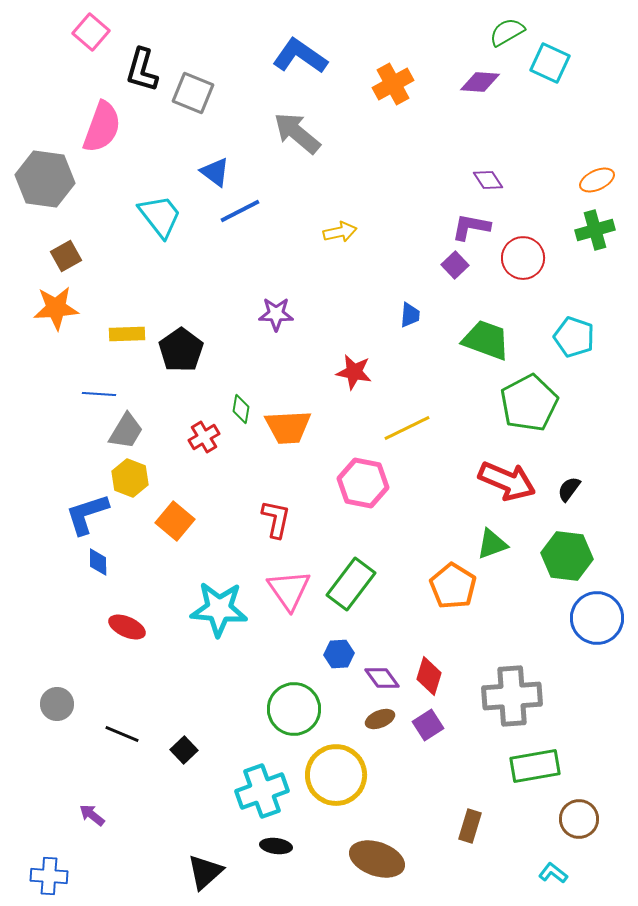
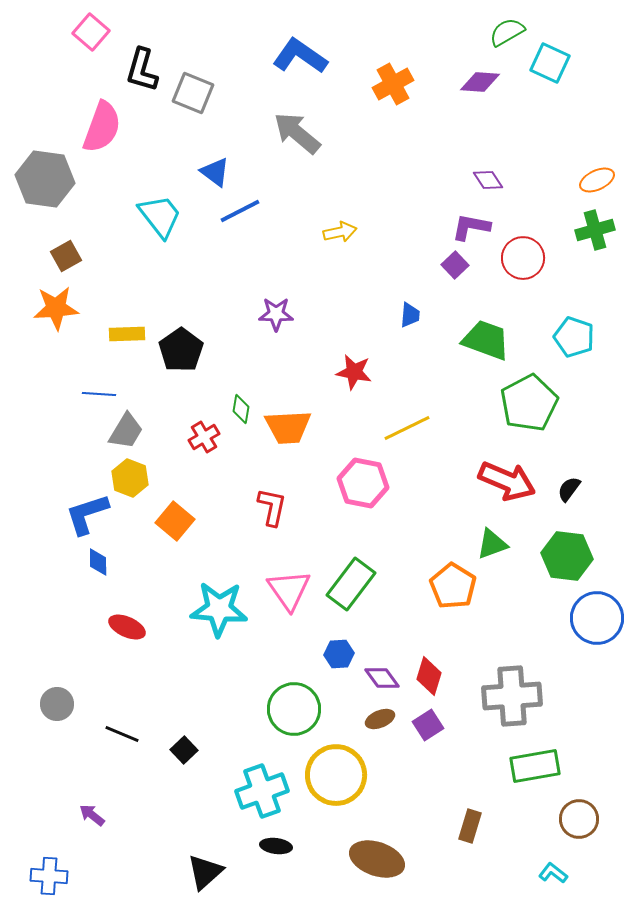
red L-shape at (276, 519): moved 4 px left, 12 px up
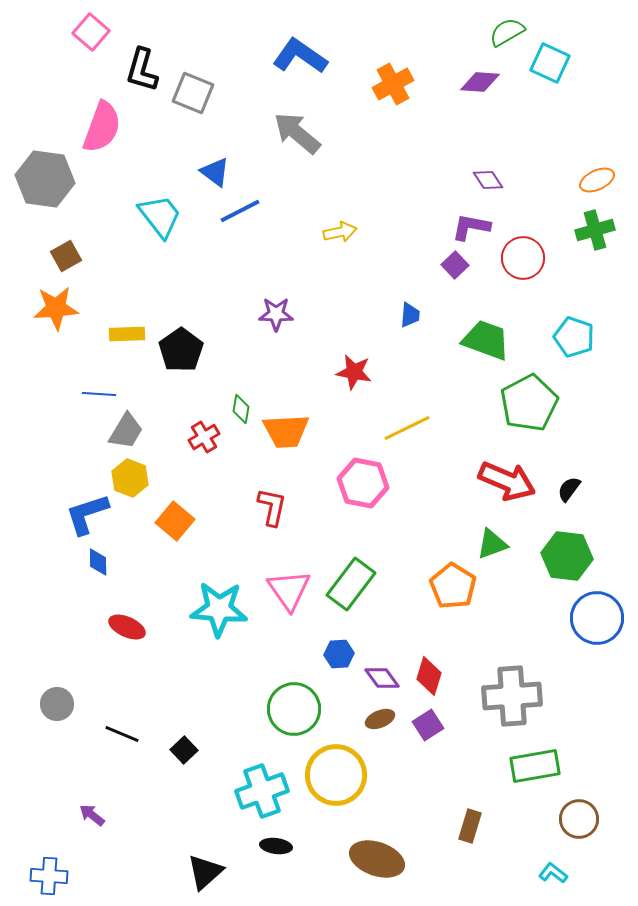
orange trapezoid at (288, 427): moved 2 px left, 4 px down
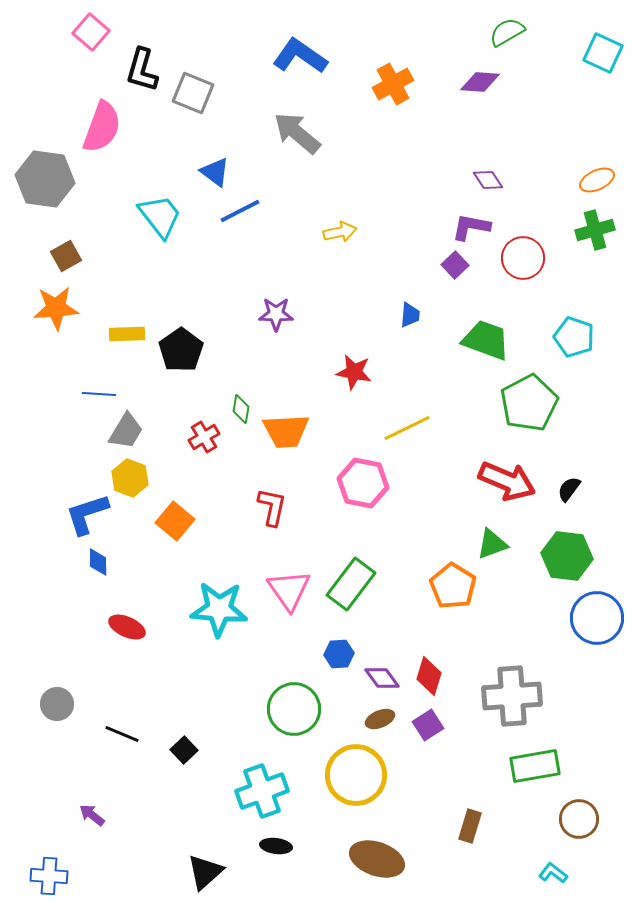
cyan square at (550, 63): moved 53 px right, 10 px up
yellow circle at (336, 775): moved 20 px right
